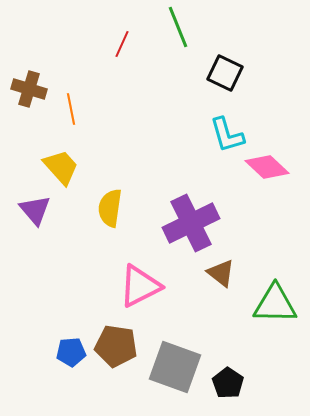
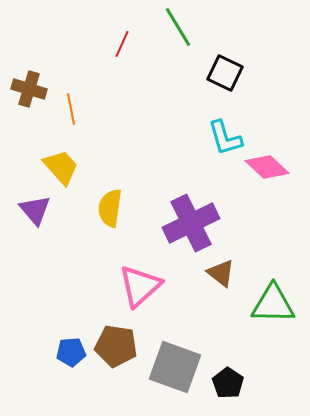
green line: rotated 9 degrees counterclockwise
cyan L-shape: moved 2 px left, 3 px down
pink triangle: rotated 15 degrees counterclockwise
green triangle: moved 2 px left
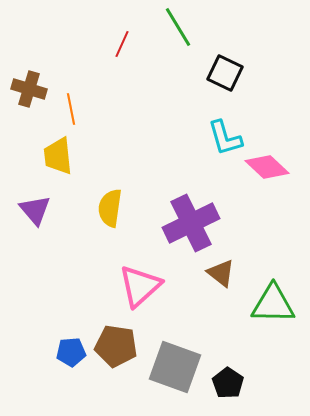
yellow trapezoid: moved 3 px left, 11 px up; rotated 144 degrees counterclockwise
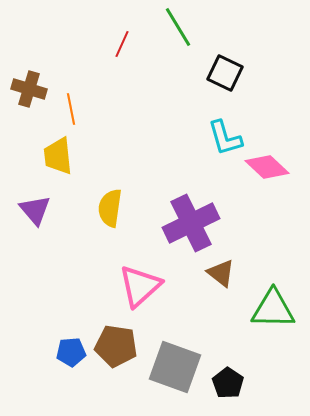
green triangle: moved 5 px down
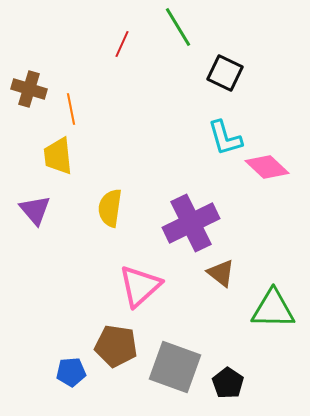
blue pentagon: moved 20 px down
